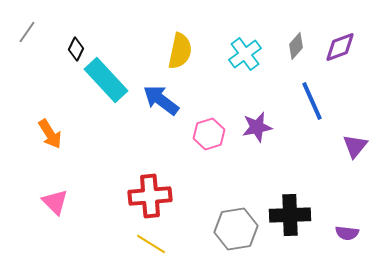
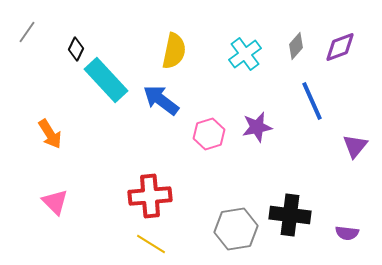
yellow semicircle: moved 6 px left
black cross: rotated 9 degrees clockwise
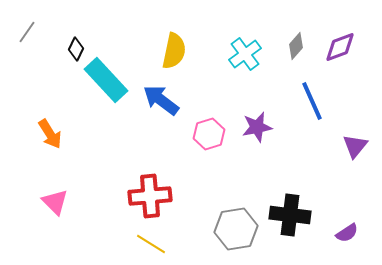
purple semicircle: rotated 40 degrees counterclockwise
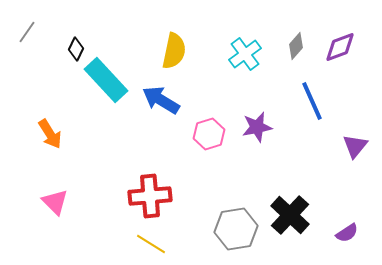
blue arrow: rotated 6 degrees counterclockwise
black cross: rotated 36 degrees clockwise
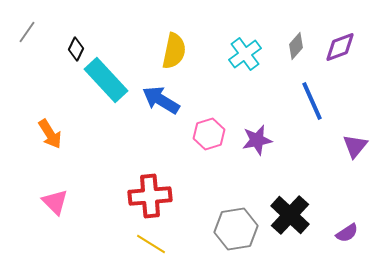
purple star: moved 13 px down
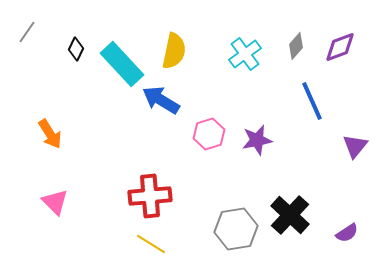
cyan rectangle: moved 16 px right, 16 px up
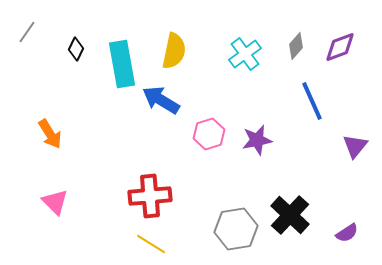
cyan rectangle: rotated 33 degrees clockwise
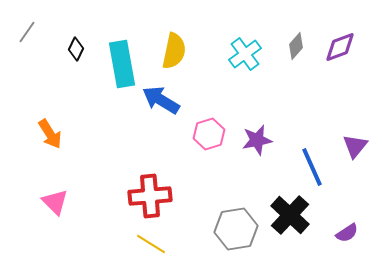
blue line: moved 66 px down
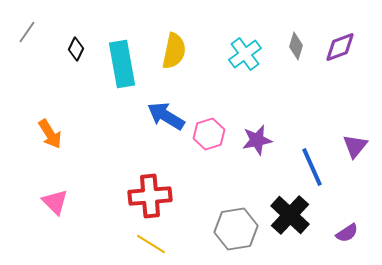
gray diamond: rotated 24 degrees counterclockwise
blue arrow: moved 5 px right, 16 px down
